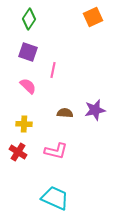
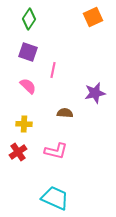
purple star: moved 17 px up
red cross: rotated 24 degrees clockwise
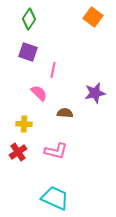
orange square: rotated 30 degrees counterclockwise
pink semicircle: moved 11 px right, 7 px down
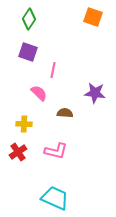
orange square: rotated 18 degrees counterclockwise
purple star: rotated 20 degrees clockwise
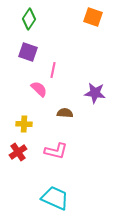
pink semicircle: moved 4 px up
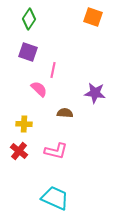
red cross: moved 1 px right, 1 px up; rotated 18 degrees counterclockwise
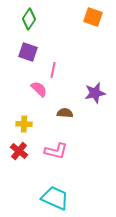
purple star: rotated 20 degrees counterclockwise
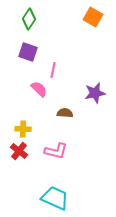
orange square: rotated 12 degrees clockwise
yellow cross: moved 1 px left, 5 px down
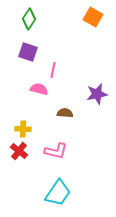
pink semicircle: rotated 30 degrees counterclockwise
purple star: moved 2 px right, 1 px down
cyan trapezoid: moved 3 px right, 5 px up; rotated 100 degrees clockwise
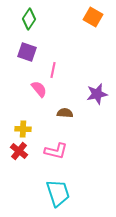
purple square: moved 1 px left
pink semicircle: rotated 36 degrees clockwise
cyan trapezoid: rotated 52 degrees counterclockwise
